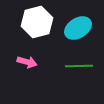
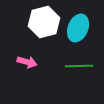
white hexagon: moved 7 px right
cyan ellipse: rotated 36 degrees counterclockwise
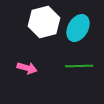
cyan ellipse: rotated 8 degrees clockwise
pink arrow: moved 6 px down
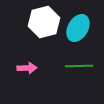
pink arrow: rotated 18 degrees counterclockwise
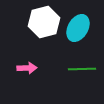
green line: moved 3 px right, 3 px down
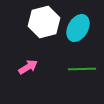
pink arrow: moved 1 px right, 1 px up; rotated 30 degrees counterclockwise
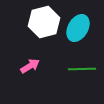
pink arrow: moved 2 px right, 1 px up
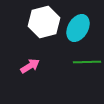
green line: moved 5 px right, 7 px up
